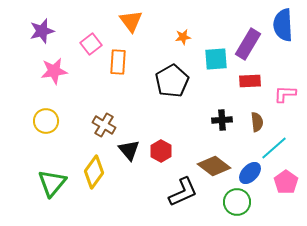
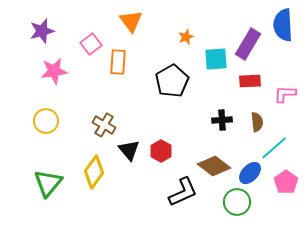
orange star: moved 3 px right; rotated 14 degrees counterclockwise
green triangle: moved 4 px left
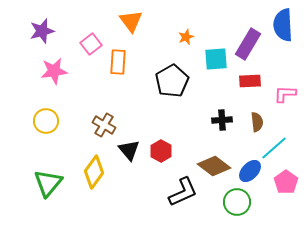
blue ellipse: moved 2 px up
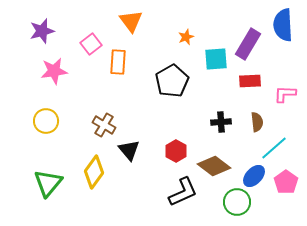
black cross: moved 1 px left, 2 px down
red hexagon: moved 15 px right
blue ellipse: moved 4 px right, 5 px down
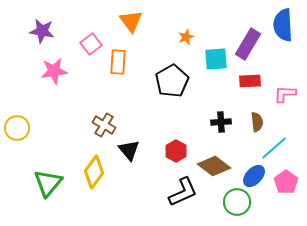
purple star: rotated 25 degrees clockwise
yellow circle: moved 29 px left, 7 px down
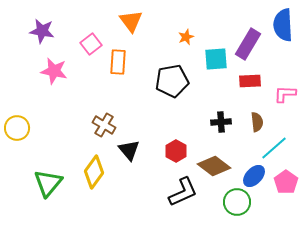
pink star: rotated 20 degrees clockwise
black pentagon: rotated 20 degrees clockwise
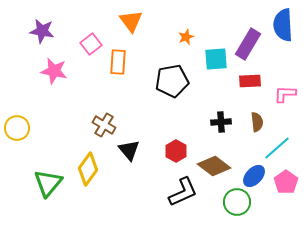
cyan line: moved 3 px right
yellow diamond: moved 6 px left, 3 px up
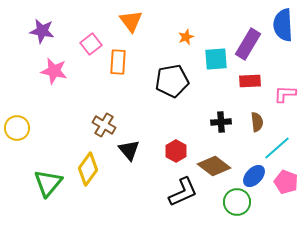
pink pentagon: rotated 15 degrees counterclockwise
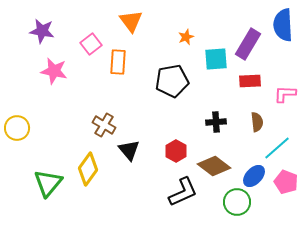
black cross: moved 5 px left
